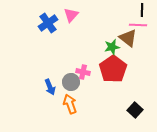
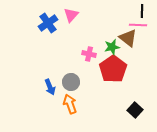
black line: moved 1 px down
pink cross: moved 6 px right, 18 px up
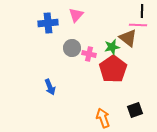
pink triangle: moved 5 px right
blue cross: rotated 30 degrees clockwise
gray circle: moved 1 px right, 34 px up
orange arrow: moved 33 px right, 14 px down
black square: rotated 28 degrees clockwise
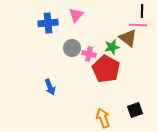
red pentagon: moved 7 px left; rotated 8 degrees counterclockwise
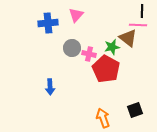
blue arrow: rotated 21 degrees clockwise
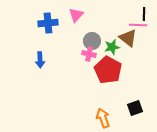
black line: moved 2 px right, 3 px down
gray circle: moved 20 px right, 7 px up
red pentagon: moved 2 px right, 1 px down
blue arrow: moved 10 px left, 27 px up
black square: moved 2 px up
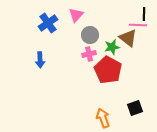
blue cross: rotated 30 degrees counterclockwise
gray circle: moved 2 px left, 6 px up
pink cross: rotated 24 degrees counterclockwise
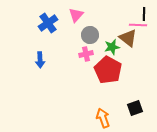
pink cross: moved 3 px left
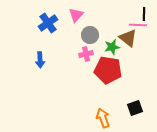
red pentagon: rotated 20 degrees counterclockwise
